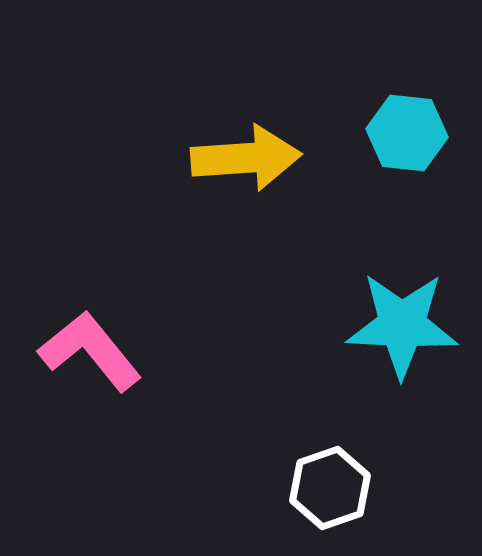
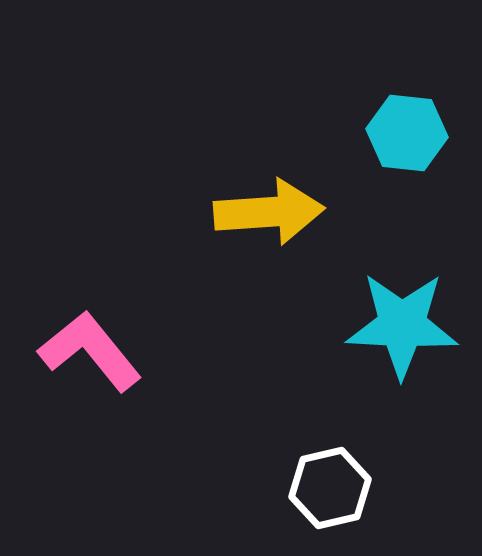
yellow arrow: moved 23 px right, 54 px down
white hexagon: rotated 6 degrees clockwise
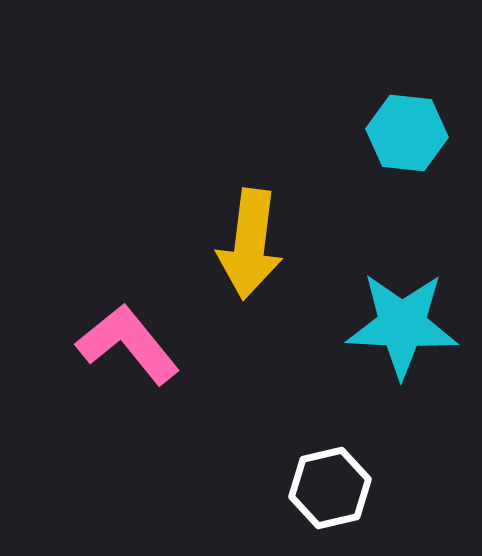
yellow arrow: moved 19 px left, 32 px down; rotated 101 degrees clockwise
pink L-shape: moved 38 px right, 7 px up
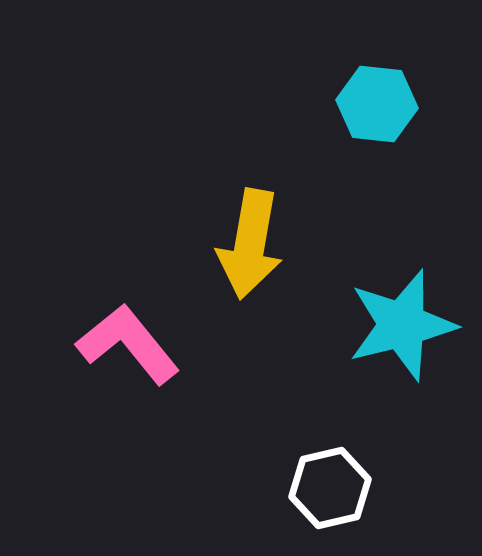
cyan hexagon: moved 30 px left, 29 px up
yellow arrow: rotated 3 degrees clockwise
cyan star: rotated 17 degrees counterclockwise
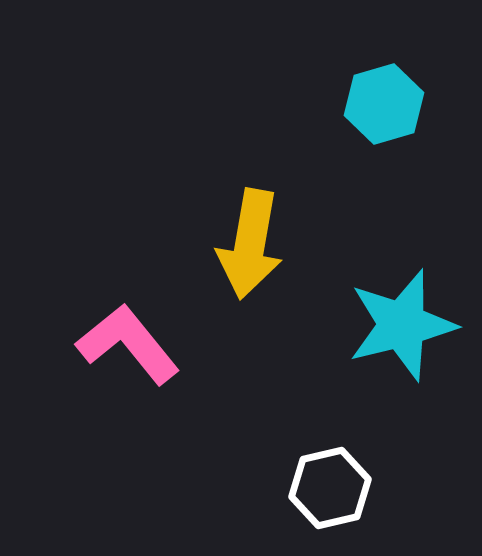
cyan hexagon: moved 7 px right; rotated 22 degrees counterclockwise
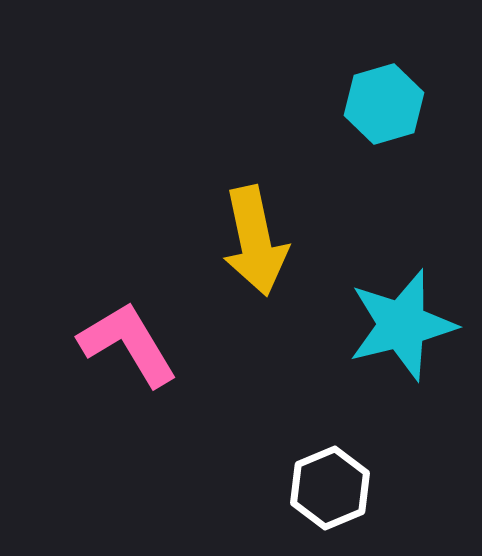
yellow arrow: moved 5 px right, 3 px up; rotated 22 degrees counterclockwise
pink L-shape: rotated 8 degrees clockwise
white hexagon: rotated 10 degrees counterclockwise
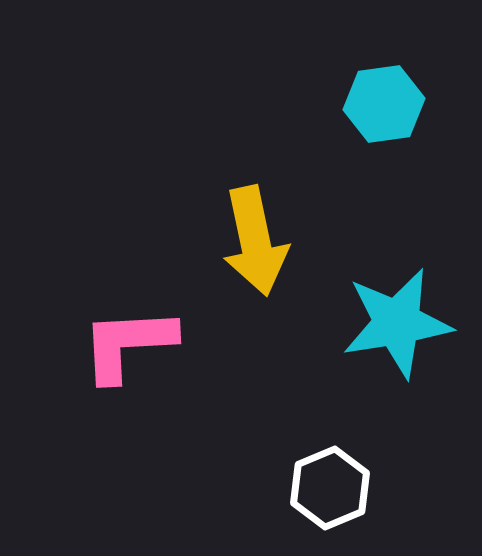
cyan hexagon: rotated 8 degrees clockwise
cyan star: moved 5 px left, 2 px up; rotated 5 degrees clockwise
pink L-shape: rotated 62 degrees counterclockwise
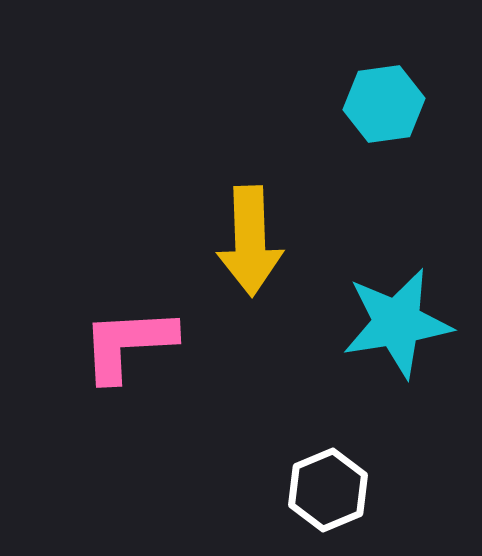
yellow arrow: moved 5 px left; rotated 10 degrees clockwise
white hexagon: moved 2 px left, 2 px down
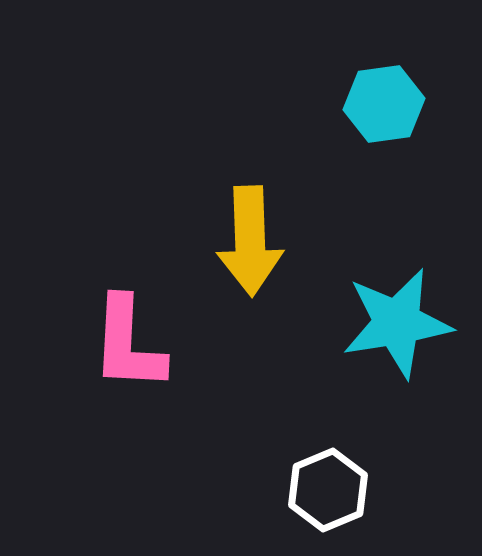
pink L-shape: rotated 84 degrees counterclockwise
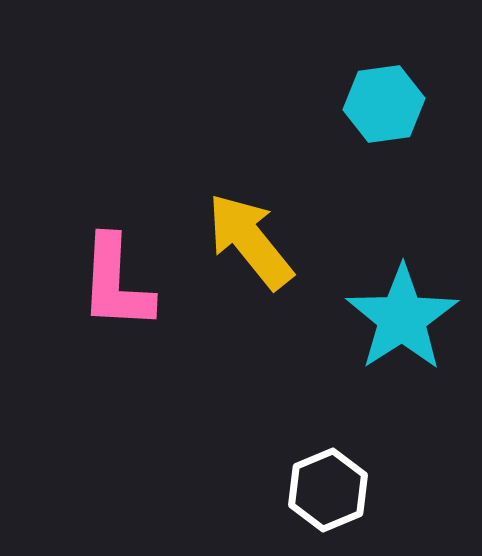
yellow arrow: rotated 143 degrees clockwise
cyan star: moved 5 px right, 5 px up; rotated 24 degrees counterclockwise
pink L-shape: moved 12 px left, 61 px up
